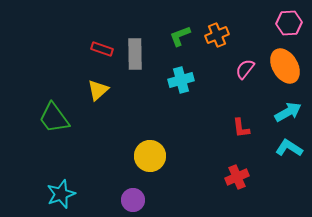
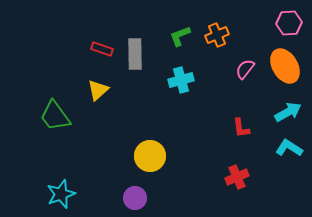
green trapezoid: moved 1 px right, 2 px up
purple circle: moved 2 px right, 2 px up
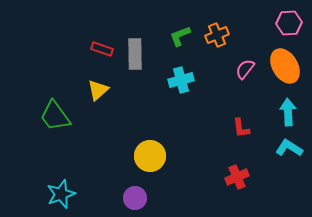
cyan arrow: rotated 64 degrees counterclockwise
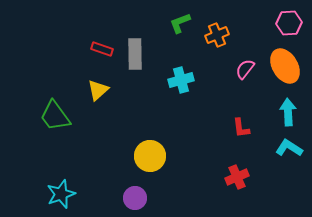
green L-shape: moved 13 px up
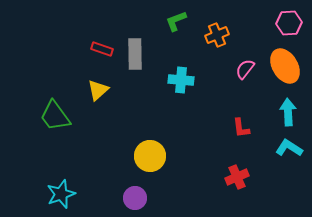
green L-shape: moved 4 px left, 2 px up
cyan cross: rotated 20 degrees clockwise
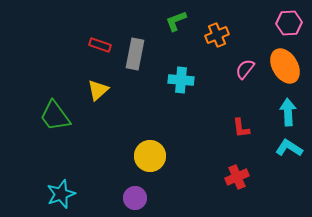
red rectangle: moved 2 px left, 4 px up
gray rectangle: rotated 12 degrees clockwise
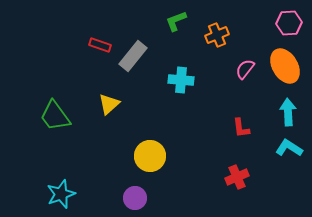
gray rectangle: moved 2 px left, 2 px down; rotated 28 degrees clockwise
yellow triangle: moved 11 px right, 14 px down
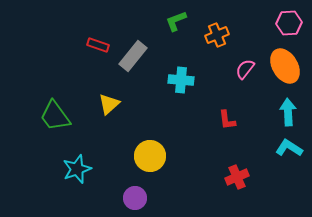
red rectangle: moved 2 px left
red L-shape: moved 14 px left, 8 px up
cyan star: moved 16 px right, 25 px up
